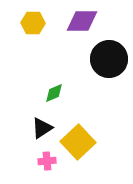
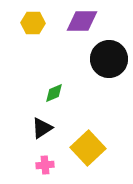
yellow square: moved 10 px right, 6 px down
pink cross: moved 2 px left, 4 px down
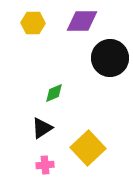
black circle: moved 1 px right, 1 px up
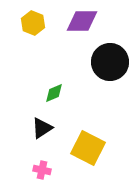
yellow hexagon: rotated 20 degrees clockwise
black circle: moved 4 px down
yellow square: rotated 20 degrees counterclockwise
pink cross: moved 3 px left, 5 px down; rotated 18 degrees clockwise
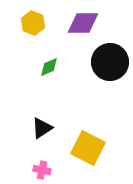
purple diamond: moved 1 px right, 2 px down
green diamond: moved 5 px left, 26 px up
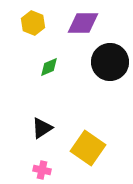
yellow square: rotated 8 degrees clockwise
